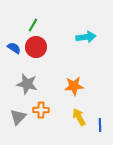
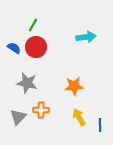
gray star: moved 1 px up
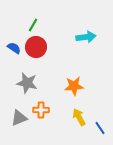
gray triangle: moved 1 px right, 1 px down; rotated 24 degrees clockwise
blue line: moved 3 px down; rotated 32 degrees counterclockwise
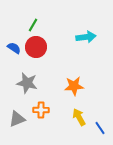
gray triangle: moved 2 px left, 1 px down
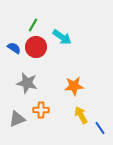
cyan arrow: moved 24 px left; rotated 42 degrees clockwise
yellow arrow: moved 2 px right, 2 px up
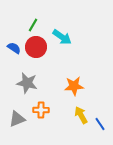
blue line: moved 4 px up
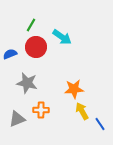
green line: moved 2 px left
blue semicircle: moved 4 px left, 6 px down; rotated 56 degrees counterclockwise
orange star: moved 3 px down
yellow arrow: moved 1 px right, 4 px up
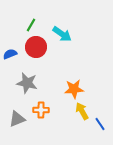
cyan arrow: moved 3 px up
